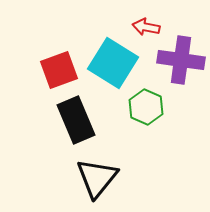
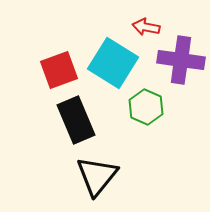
black triangle: moved 2 px up
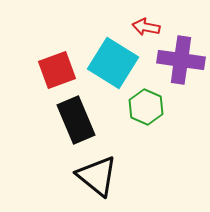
red square: moved 2 px left
black triangle: rotated 30 degrees counterclockwise
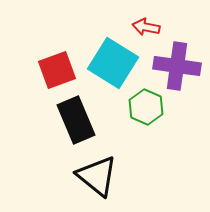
purple cross: moved 4 px left, 6 px down
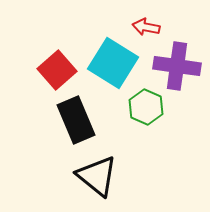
red square: rotated 21 degrees counterclockwise
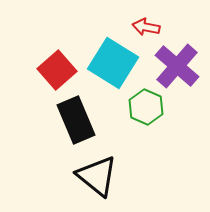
purple cross: rotated 33 degrees clockwise
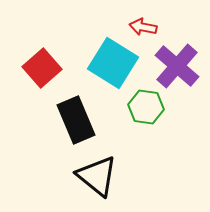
red arrow: moved 3 px left
red square: moved 15 px left, 2 px up
green hexagon: rotated 16 degrees counterclockwise
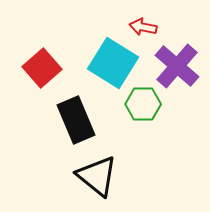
green hexagon: moved 3 px left, 3 px up; rotated 8 degrees counterclockwise
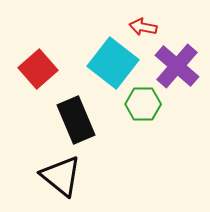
cyan square: rotated 6 degrees clockwise
red square: moved 4 px left, 1 px down
black triangle: moved 36 px left
